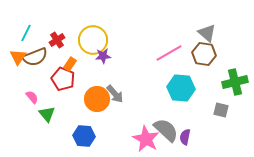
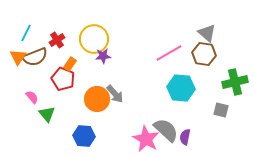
yellow circle: moved 1 px right, 1 px up
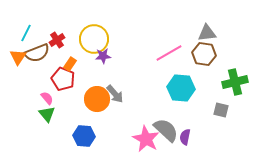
gray triangle: rotated 48 degrees counterclockwise
brown semicircle: moved 2 px right, 4 px up
pink semicircle: moved 15 px right, 1 px down
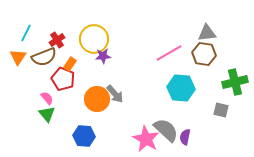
brown semicircle: moved 7 px right, 4 px down
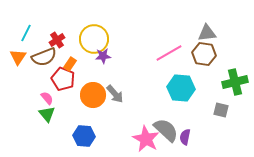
orange circle: moved 4 px left, 4 px up
